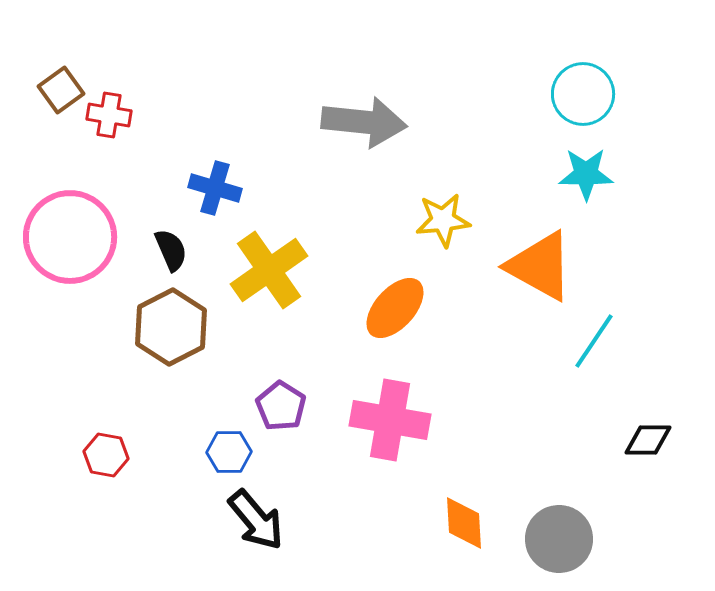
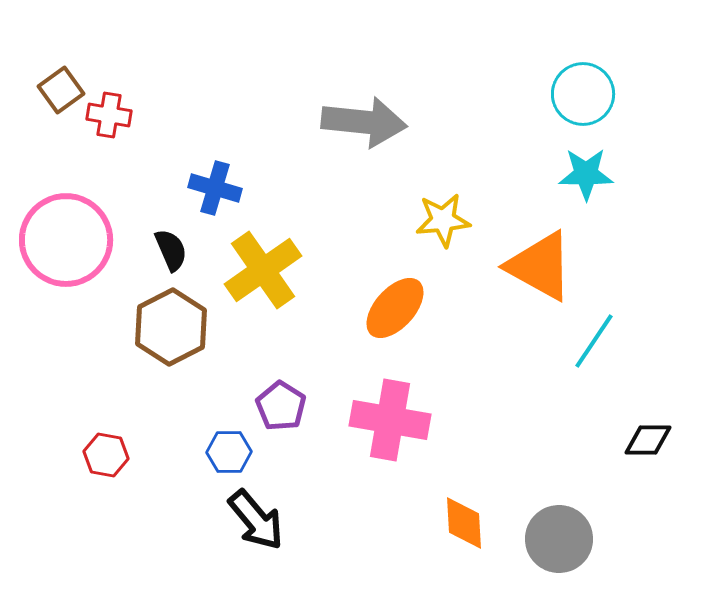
pink circle: moved 4 px left, 3 px down
yellow cross: moved 6 px left
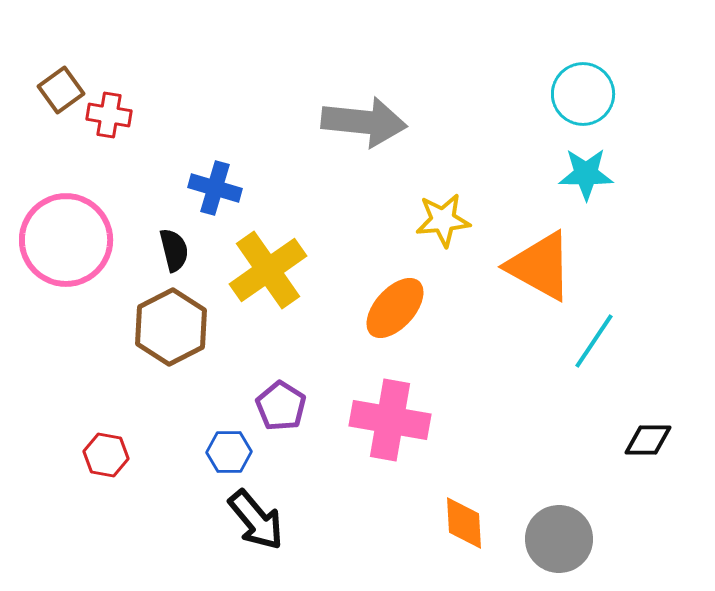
black semicircle: moved 3 px right; rotated 9 degrees clockwise
yellow cross: moved 5 px right
